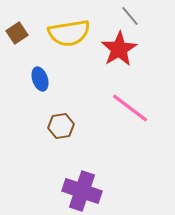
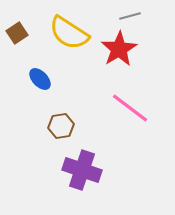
gray line: rotated 65 degrees counterclockwise
yellow semicircle: rotated 42 degrees clockwise
blue ellipse: rotated 25 degrees counterclockwise
purple cross: moved 21 px up
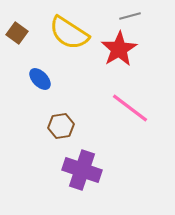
brown square: rotated 20 degrees counterclockwise
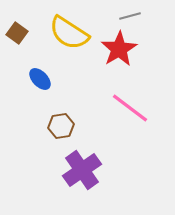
purple cross: rotated 36 degrees clockwise
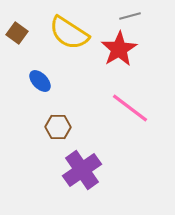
blue ellipse: moved 2 px down
brown hexagon: moved 3 px left, 1 px down; rotated 10 degrees clockwise
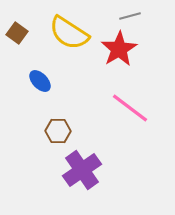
brown hexagon: moved 4 px down
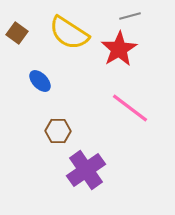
purple cross: moved 4 px right
